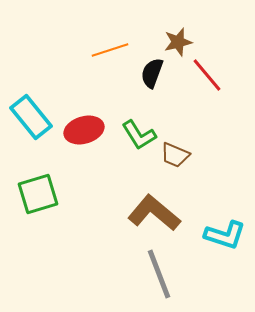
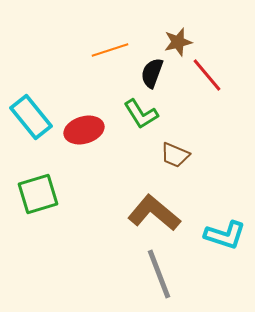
green L-shape: moved 2 px right, 21 px up
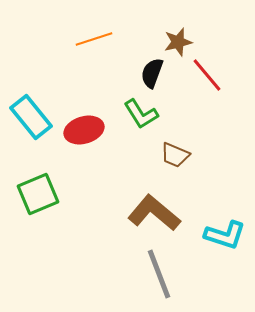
orange line: moved 16 px left, 11 px up
green square: rotated 6 degrees counterclockwise
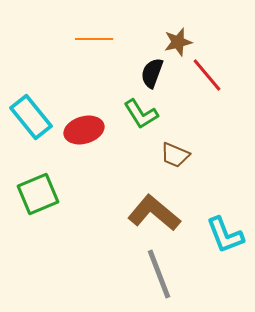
orange line: rotated 18 degrees clockwise
cyan L-shape: rotated 51 degrees clockwise
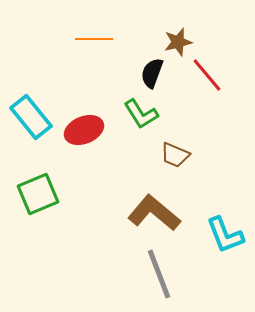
red ellipse: rotated 6 degrees counterclockwise
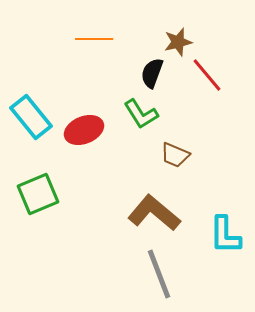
cyan L-shape: rotated 21 degrees clockwise
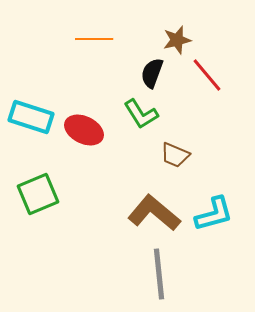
brown star: moved 1 px left, 2 px up
cyan rectangle: rotated 33 degrees counterclockwise
red ellipse: rotated 48 degrees clockwise
cyan L-shape: moved 11 px left, 21 px up; rotated 105 degrees counterclockwise
gray line: rotated 15 degrees clockwise
